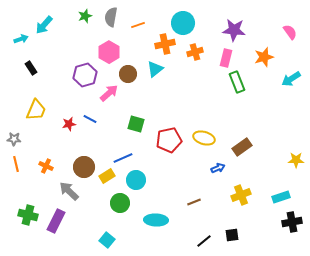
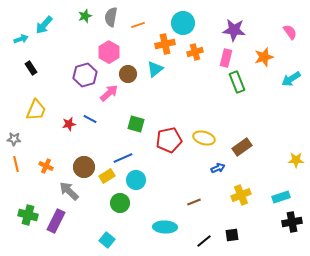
cyan ellipse at (156, 220): moved 9 px right, 7 px down
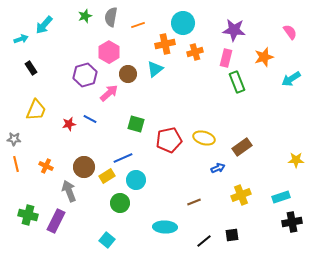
gray arrow at (69, 191): rotated 25 degrees clockwise
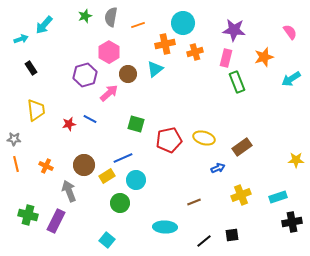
yellow trapezoid at (36, 110): rotated 30 degrees counterclockwise
brown circle at (84, 167): moved 2 px up
cyan rectangle at (281, 197): moved 3 px left
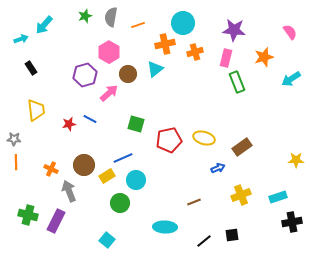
orange line at (16, 164): moved 2 px up; rotated 14 degrees clockwise
orange cross at (46, 166): moved 5 px right, 3 px down
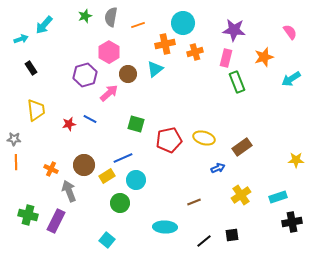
yellow cross at (241, 195): rotated 12 degrees counterclockwise
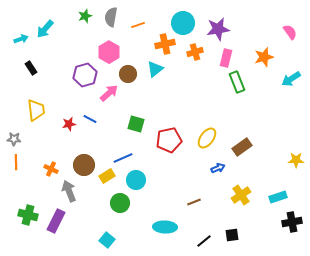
cyan arrow at (44, 25): moved 1 px right, 4 px down
purple star at (234, 30): moved 16 px left, 1 px up; rotated 15 degrees counterclockwise
yellow ellipse at (204, 138): moved 3 px right; rotated 70 degrees counterclockwise
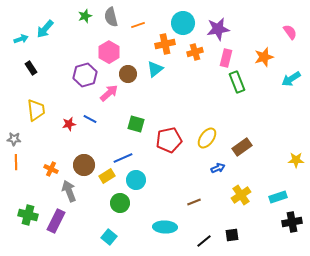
gray semicircle at (111, 17): rotated 24 degrees counterclockwise
cyan square at (107, 240): moved 2 px right, 3 px up
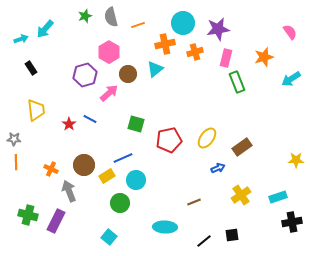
red star at (69, 124): rotated 24 degrees counterclockwise
